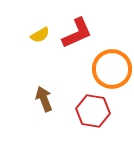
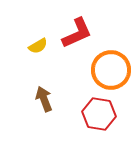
yellow semicircle: moved 2 px left, 11 px down
orange circle: moved 1 px left, 1 px down
red hexagon: moved 6 px right, 3 px down
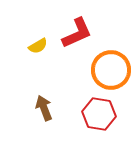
brown arrow: moved 9 px down
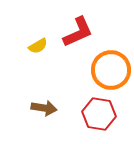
red L-shape: moved 1 px right, 1 px up
brown arrow: rotated 120 degrees clockwise
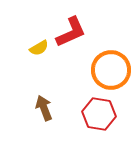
red L-shape: moved 7 px left
yellow semicircle: moved 1 px right, 2 px down
brown arrow: rotated 120 degrees counterclockwise
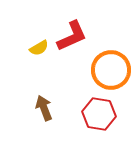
red L-shape: moved 1 px right, 4 px down
